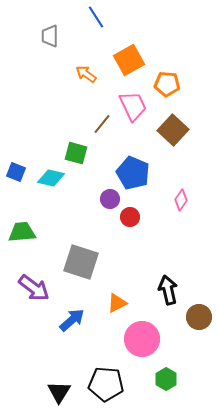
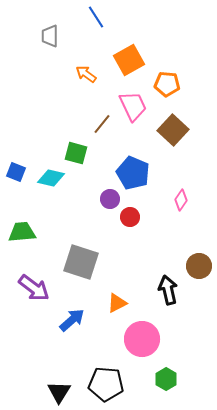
brown circle: moved 51 px up
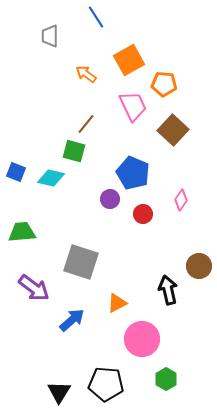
orange pentagon: moved 3 px left
brown line: moved 16 px left
green square: moved 2 px left, 2 px up
red circle: moved 13 px right, 3 px up
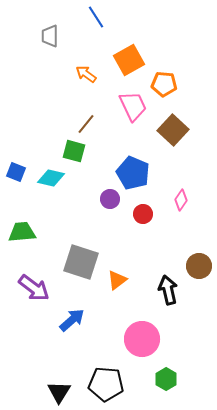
orange triangle: moved 23 px up; rotated 10 degrees counterclockwise
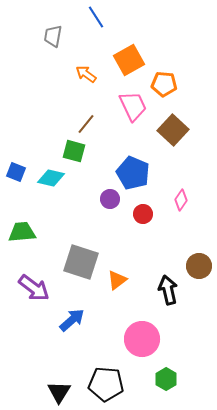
gray trapezoid: moved 3 px right; rotated 10 degrees clockwise
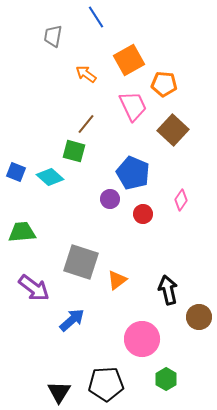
cyan diamond: moved 1 px left, 1 px up; rotated 28 degrees clockwise
brown circle: moved 51 px down
black pentagon: rotated 8 degrees counterclockwise
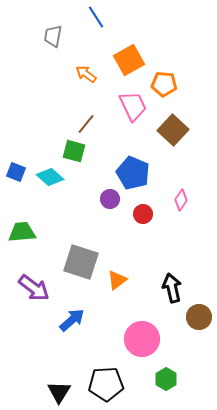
black arrow: moved 4 px right, 2 px up
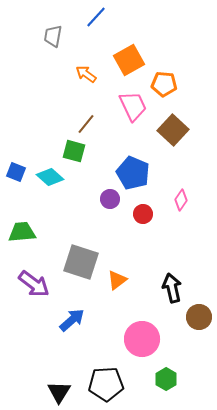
blue line: rotated 75 degrees clockwise
purple arrow: moved 4 px up
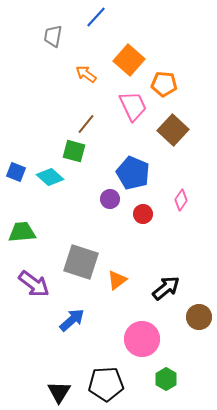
orange square: rotated 20 degrees counterclockwise
black arrow: moved 6 px left; rotated 64 degrees clockwise
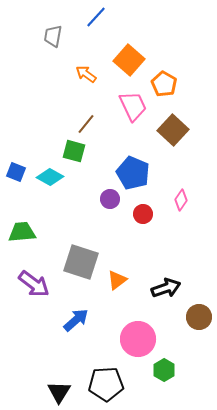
orange pentagon: rotated 25 degrees clockwise
cyan diamond: rotated 12 degrees counterclockwise
black arrow: rotated 20 degrees clockwise
blue arrow: moved 4 px right
pink circle: moved 4 px left
green hexagon: moved 2 px left, 9 px up
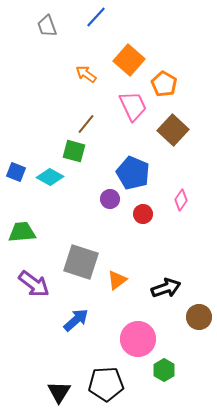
gray trapezoid: moved 6 px left, 10 px up; rotated 30 degrees counterclockwise
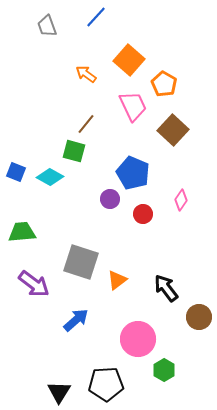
black arrow: rotated 108 degrees counterclockwise
